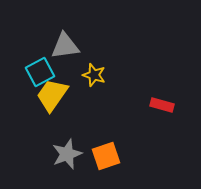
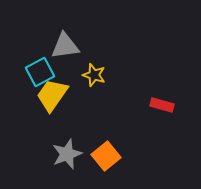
orange square: rotated 20 degrees counterclockwise
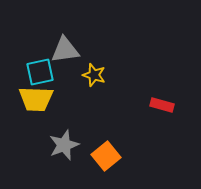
gray triangle: moved 4 px down
cyan square: rotated 16 degrees clockwise
yellow trapezoid: moved 16 px left, 4 px down; rotated 123 degrees counterclockwise
gray star: moved 3 px left, 9 px up
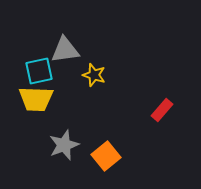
cyan square: moved 1 px left, 1 px up
red rectangle: moved 5 px down; rotated 65 degrees counterclockwise
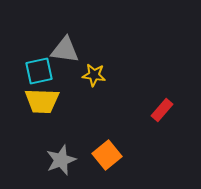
gray triangle: rotated 16 degrees clockwise
yellow star: rotated 10 degrees counterclockwise
yellow trapezoid: moved 6 px right, 2 px down
gray star: moved 3 px left, 15 px down
orange square: moved 1 px right, 1 px up
